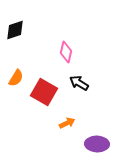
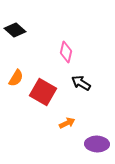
black diamond: rotated 60 degrees clockwise
black arrow: moved 2 px right
red square: moved 1 px left
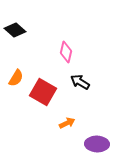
black arrow: moved 1 px left, 1 px up
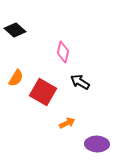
pink diamond: moved 3 px left
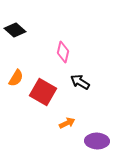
purple ellipse: moved 3 px up
